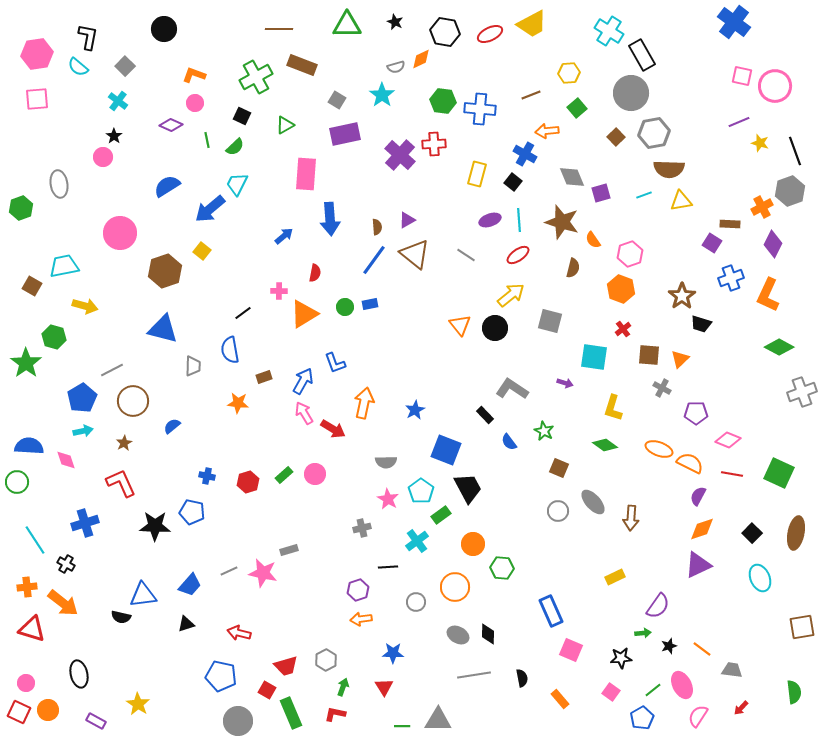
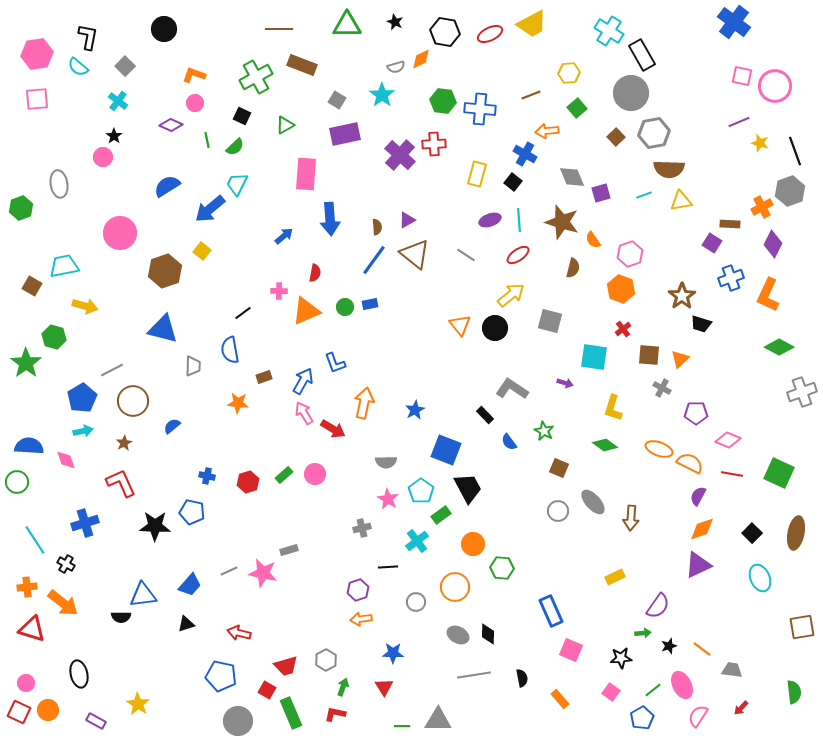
orange triangle at (304, 314): moved 2 px right, 3 px up; rotated 8 degrees clockwise
black semicircle at (121, 617): rotated 12 degrees counterclockwise
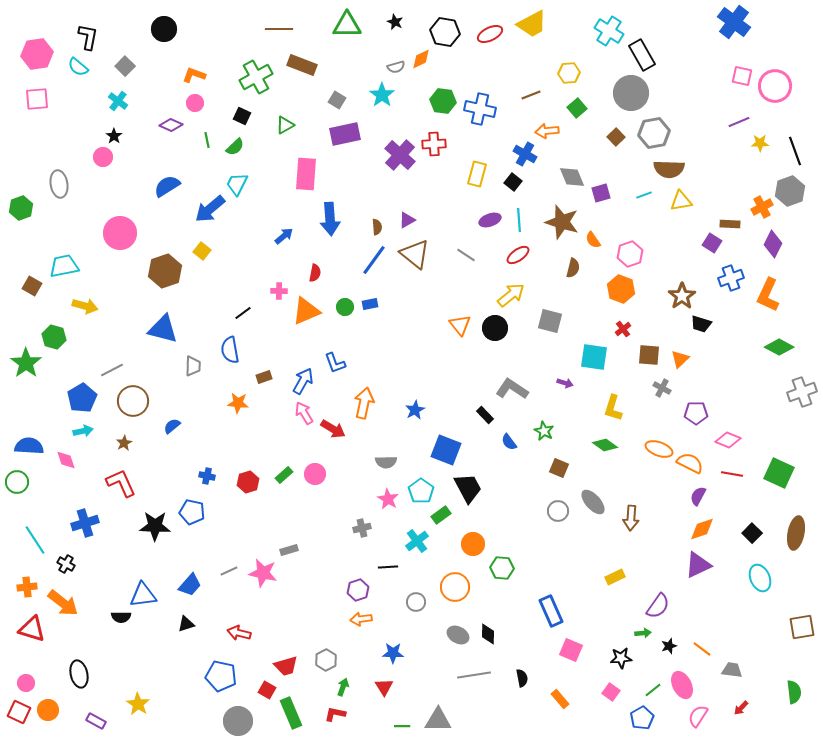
blue cross at (480, 109): rotated 8 degrees clockwise
yellow star at (760, 143): rotated 18 degrees counterclockwise
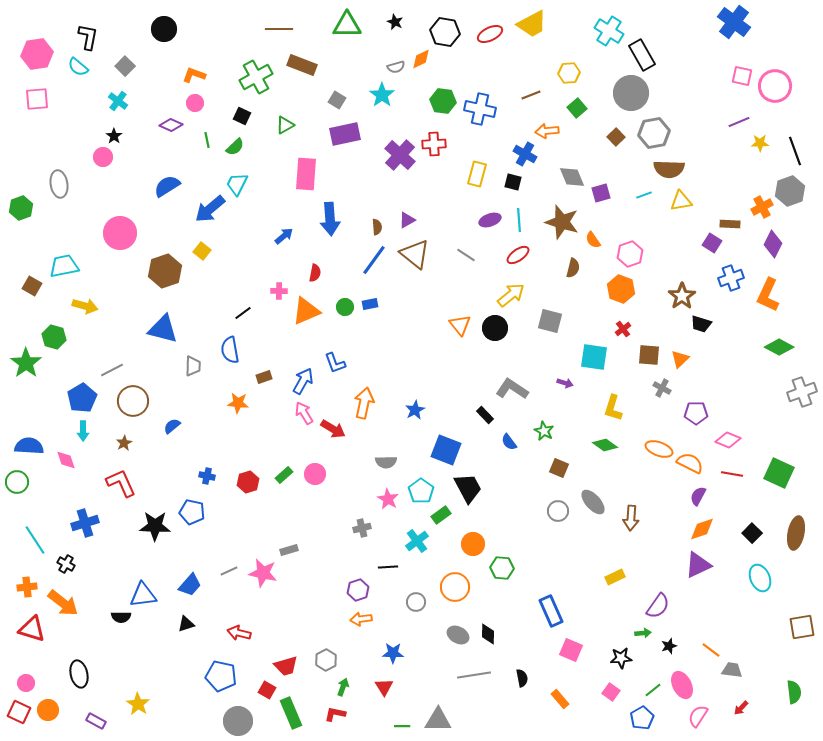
black square at (513, 182): rotated 24 degrees counterclockwise
cyan arrow at (83, 431): rotated 102 degrees clockwise
orange line at (702, 649): moved 9 px right, 1 px down
